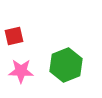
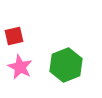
pink star: moved 1 px left, 4 px up; rotated 25 degrees clockwise
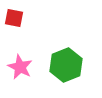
red square: moved 18 px up; rotated 24 degrees clockwise
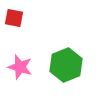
pink star: rotated 10 degrees counterclockwise
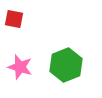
red square: moved 1 px down
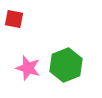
pink star: moved 8 px right, 1 px down
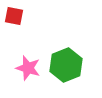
red square: moved 3 px up
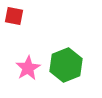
pink star: rotated 25 degrees clockwise
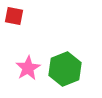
green hexagon: moved 1 px left, 4 px down
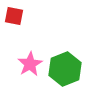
pink star: moved 2 px right, 4 px up
